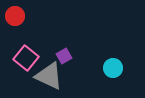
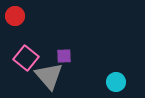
purple square: rotated 28 degrees clockwise
cyan circle: moved 3 px right, 14 px down
gray triangle: rotated 24 degrees clockwise
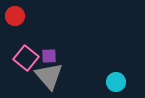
purple square: moved 15 px left
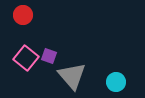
red circle: moved 8 px right, 1 px up
purple square: rotated 21 degrees clockwise
gray triangle: moved 23 px right
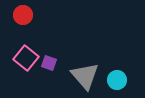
purple square: moved 7 px down
gray triangle: moved 13 px right
cyan circle: moved 1 px right, 2 px up
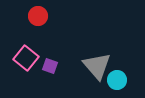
red circle: moved 15 px right, 1 px down
purple square: moved 1 px right, 3 px down
gray triangle: moved 12 px right, 10 px up
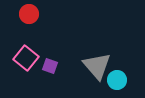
red circle: moved 9 px left, 2 px up
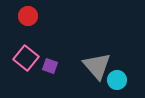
red circle: moved 1 px left, 2 px down
